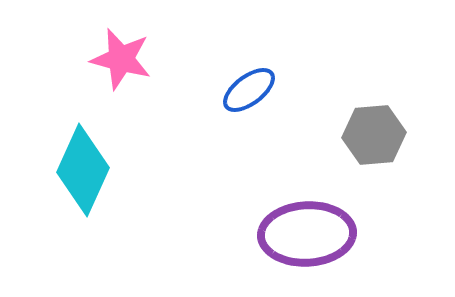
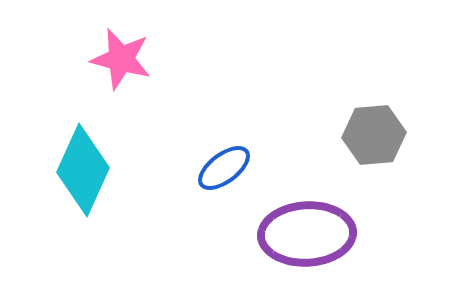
blue ellipse: moved 25 px left, 78 px down
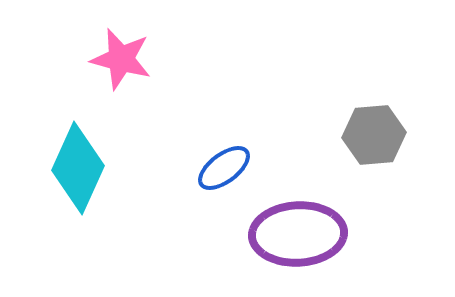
cyan diamond: moved 5 px left, 2 px up
purple ellipse: moved 9 px left
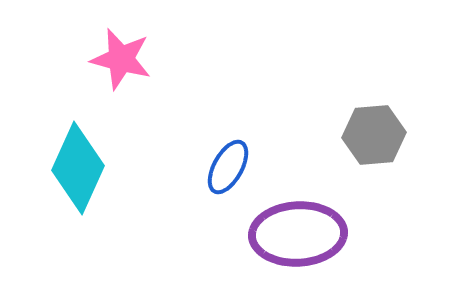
blue ellipse: moved 4 px right, 1 px up; rotated 24 degrees counterclockwise
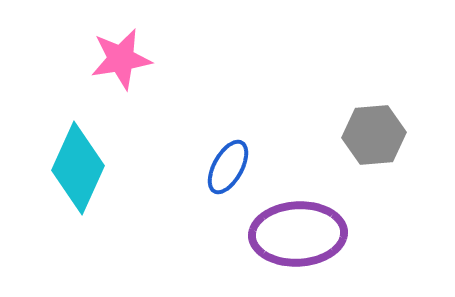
pink star: rotated 24 degrees counterclockwise
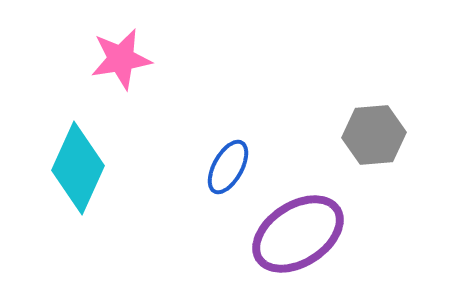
purple ellipse: rotated 30 degrees counterclockwise
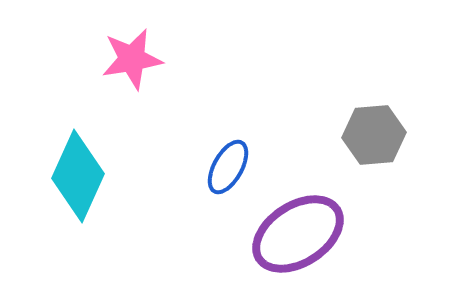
pink star: moved 11 px right
cyan diamond: moved 8 px down
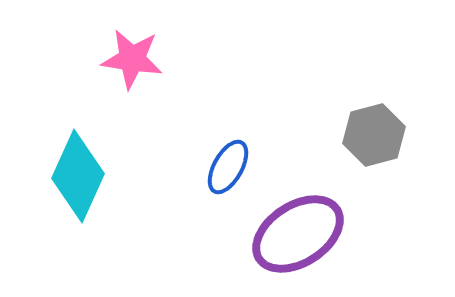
pink star: rotated 18 degrees clockwise
gray hexagon: rotated 10 degrees counterclockwise
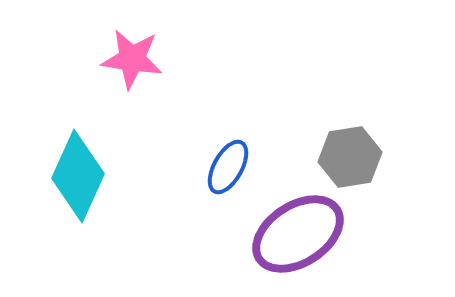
gray hexagon: moved 24 px left, 22 px down; rotated 6 degrees clockwise
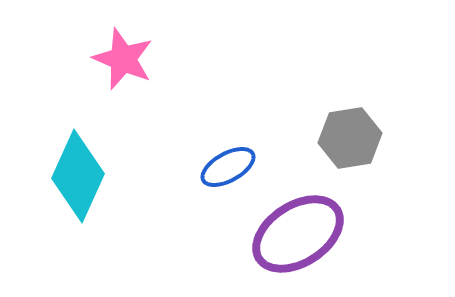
pink star: moved 9 px left; rotated 14 degrees clockwise
gray hexagon: moved 19 px up
blue ellipse: rotated 32 degrees clockwise
